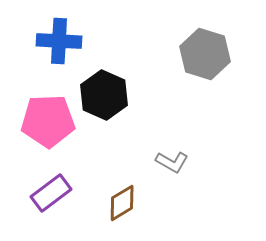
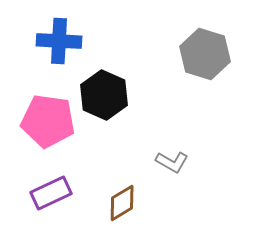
pink pentagon: rotated 10 degrees clockwise
purple rectangle: rotated 12 degrees clockwise
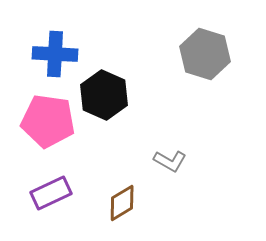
blue cross: moved 4 px left, 13 px down
gray L-shape: moved 2 px left, 1 px up
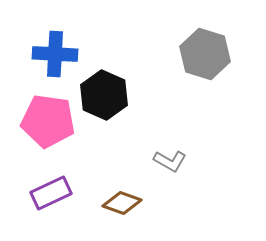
brown diamond: rotated 51 degrees clockwise
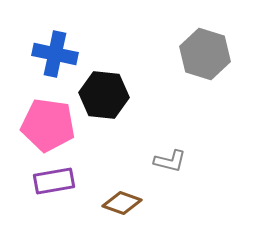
blue cross: rotated 9 degrees clockwise
black hexagon: rotated 18 degrees counterclockwise
pink pentagon: moved 4 px down
gray L-shape: rotated 16 degrees counterclockwise
purple rectangle: moved 3 px right, 12 px up; rotated 15 degrees clockwise
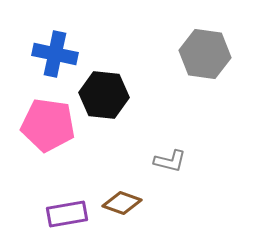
gray hexagon: rotated 9 degrees counterclockwise
purple rectangle: moved 13 px right, 33 px down
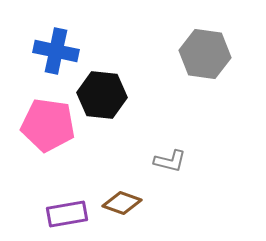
blue cross: moved 1 px right, 3 px up
black hexagon: moved 2 px left
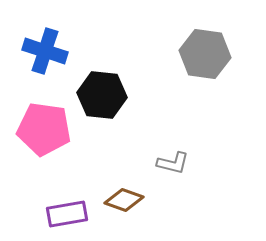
blue cross: moved 11 px left; rotated 6 degrees clockwise
pink pentagon: moved 4 px left, 4 px down
gray L-shape: moved 3 px right, 2 px down
brown diamond: moved 2 px right, 3 px up
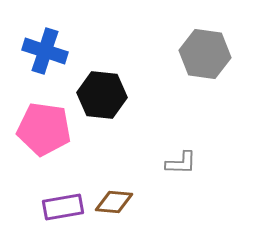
gray L-shape: moved 8 px right; rotated 12 degrees counterclockwise
brown diamond: moved 10 px left, 2 px down; rotated 15 degrees counterclockwise
purple rectangle: moved 4 px left, 7 px up
